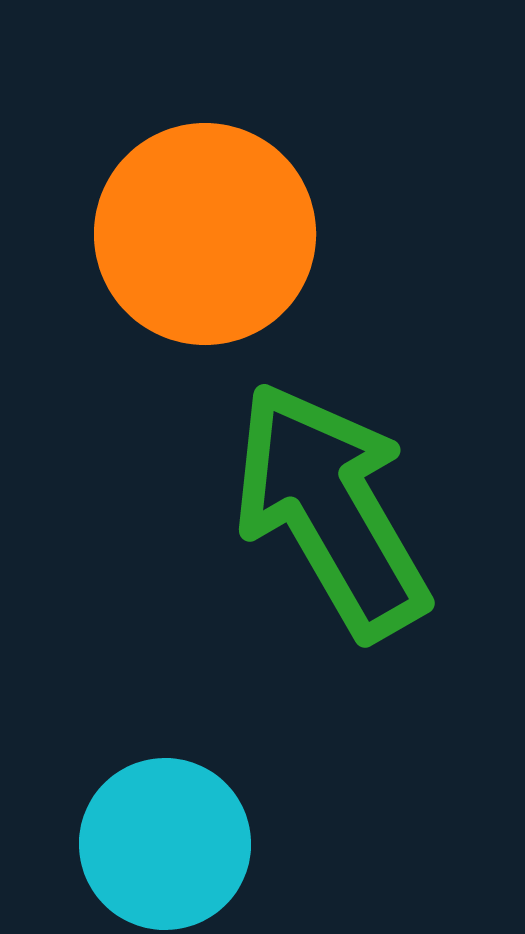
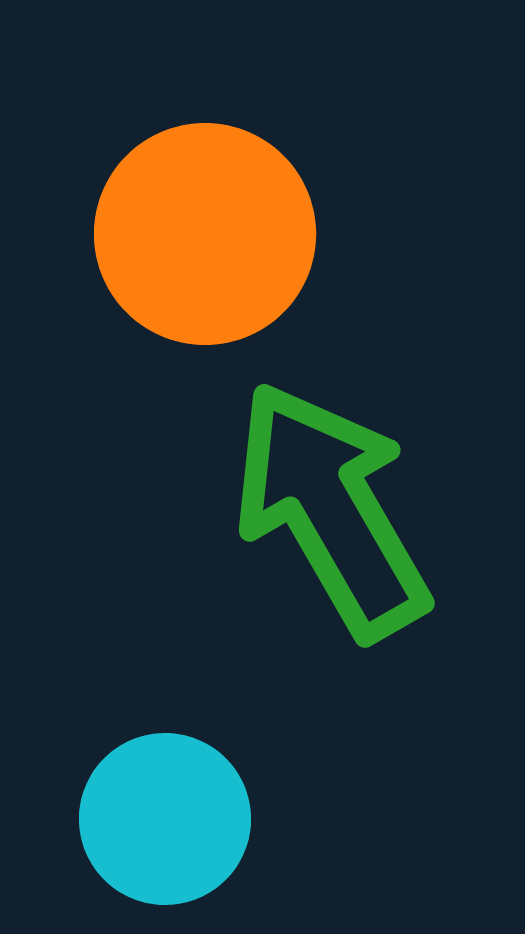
cyan circle: moved 25 px up
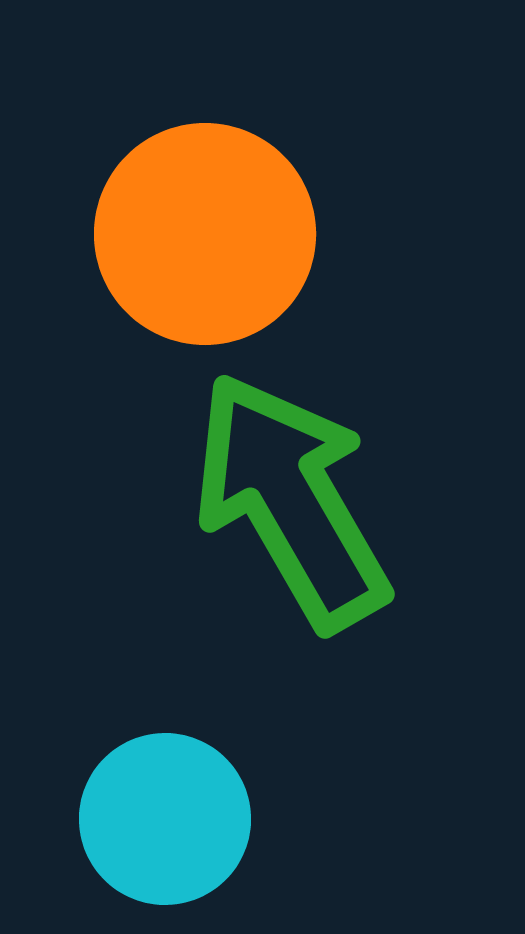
green arrow: moved 40 px left, 9 px up
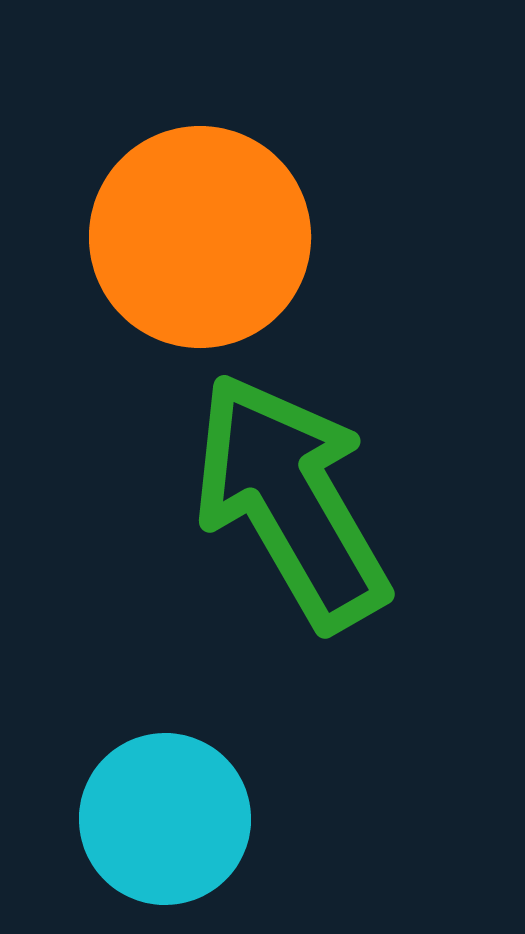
orange circle: moved 5 px left, 3 px down
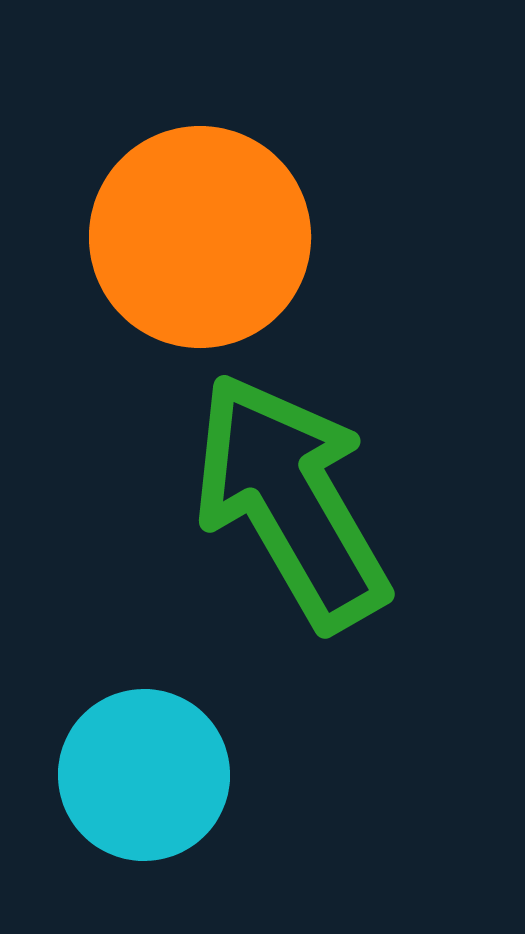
cyan circle: moved 21 px left, 44 px up
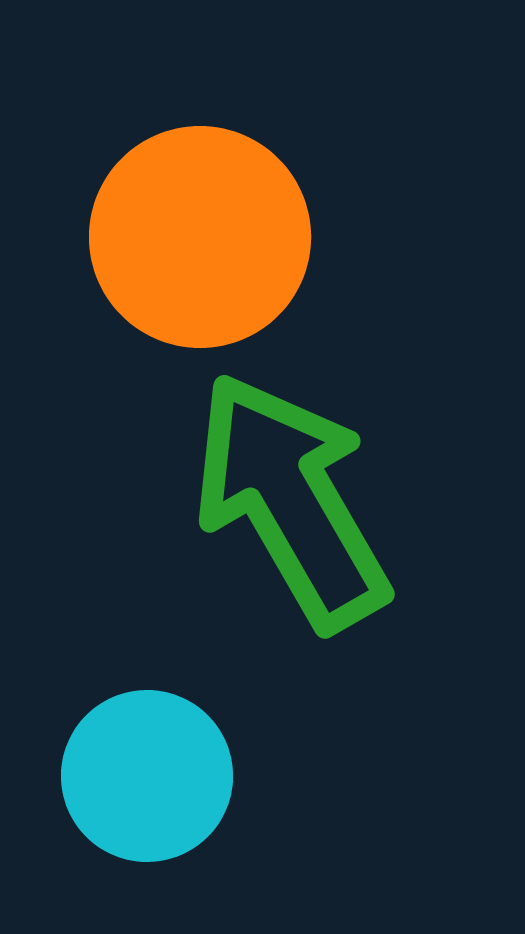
cyan circle: moved 3 px right, 1 px down
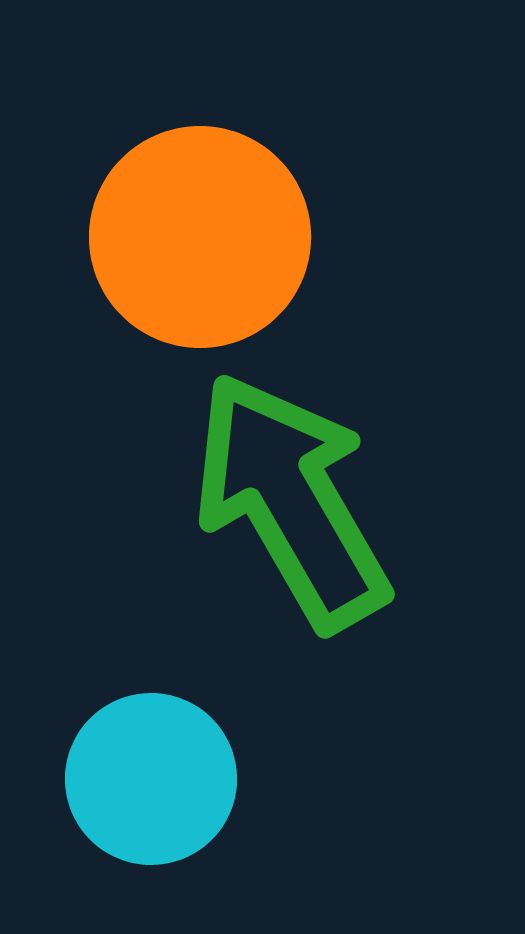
cyan circle: moved 4 px right, 3 px down
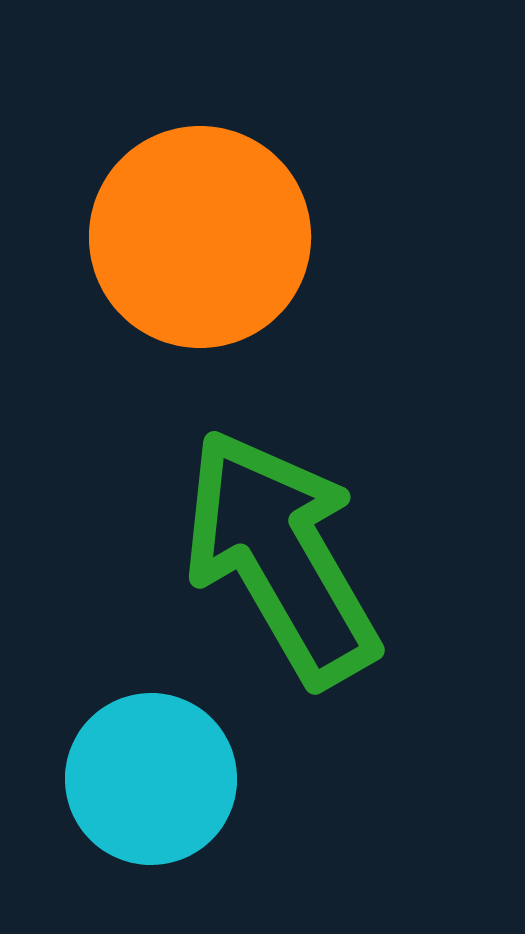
green arrow: moved 10 px left, 56 px down
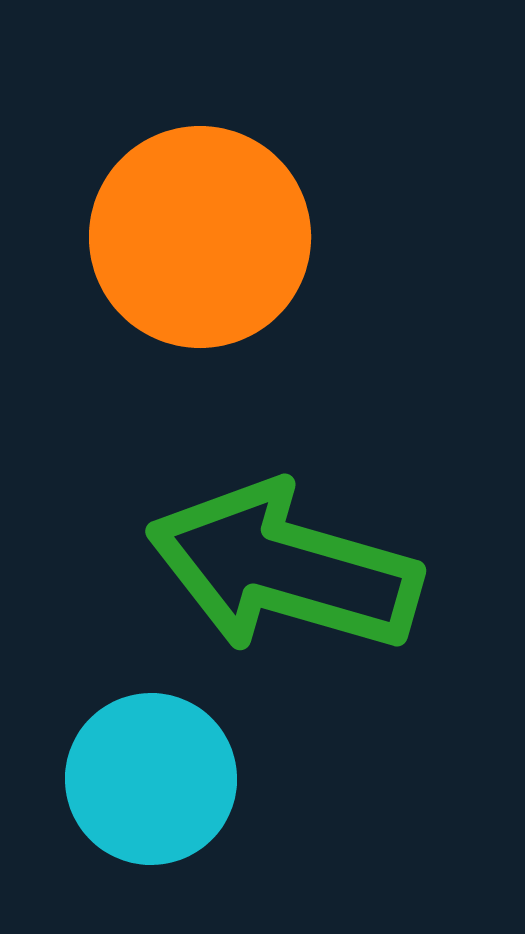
green arrow: moved 3 px right, 11 px down; rotated 44 degrees counterclockwise
